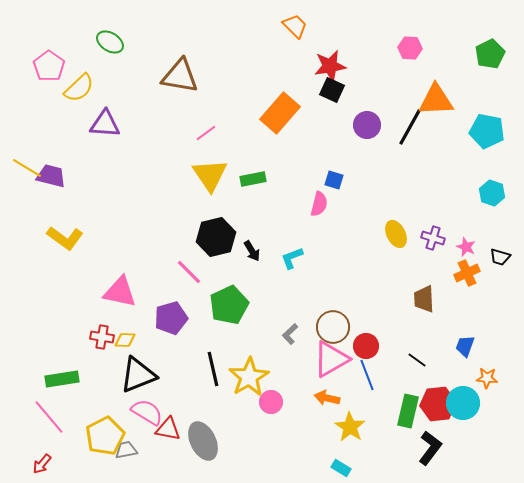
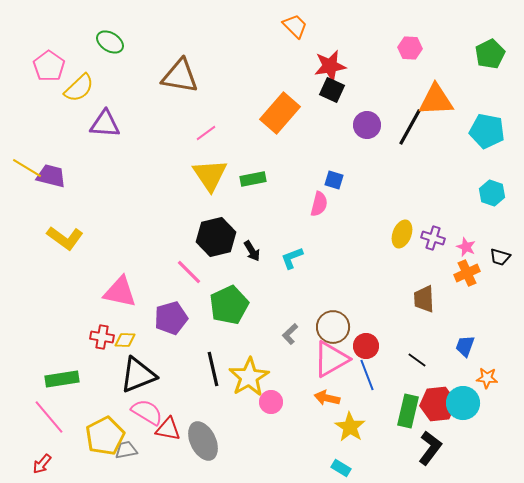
yellow ellipse at (396, 234): moved 6 px right; rotated 48 degrees clockwise
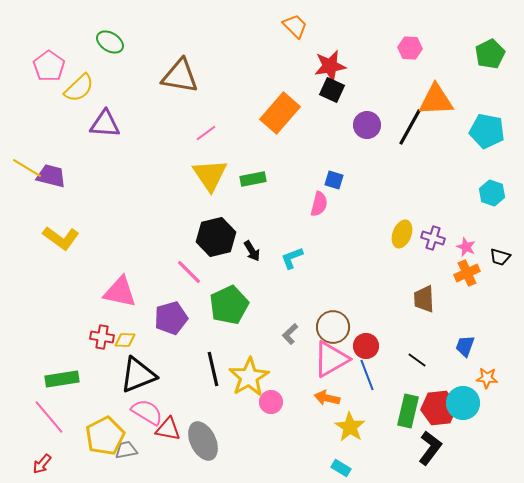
yellow L-shape at (65, 238): moved 4 px left
red hexagon at (438, 404): moved 1 px right, 4 px down
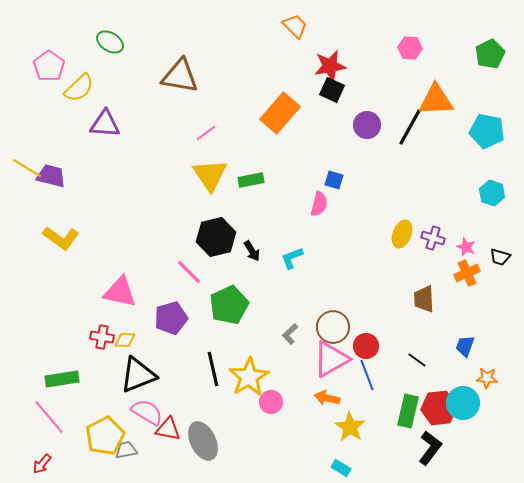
green rectangle at (253, 179): moved 2 px left, 1 px down
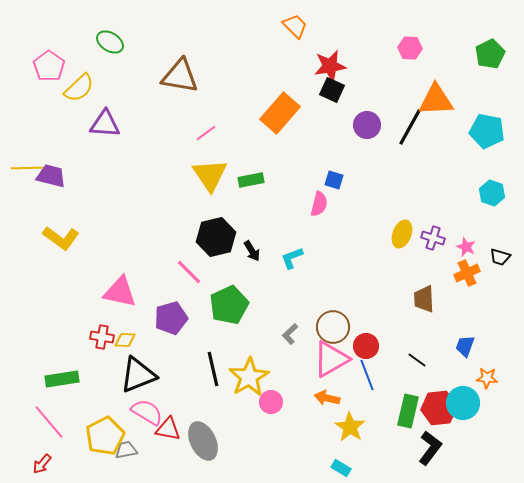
yellow line at (27, 168): rotated 32 degrees counterclockwise
pink line at (49, 417): moved 5 px down
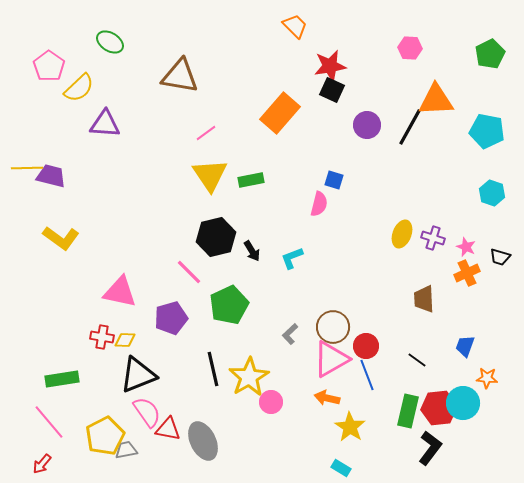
pink semicircle at (147, 412): rotated 24 degrees clockwise
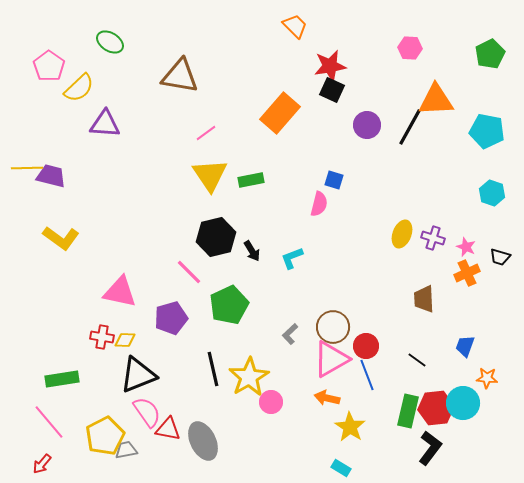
red hexagon at (439, 408): moved 3 px left
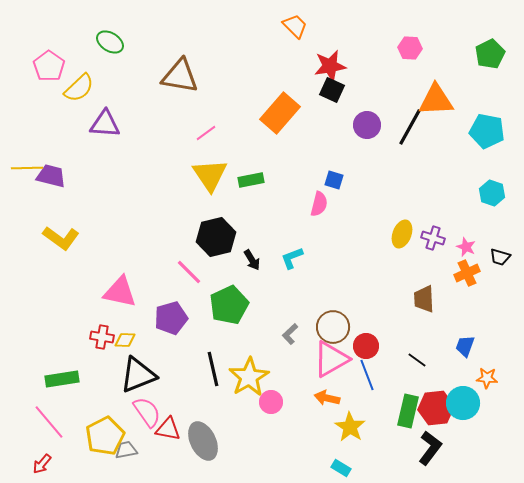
black arrow at (252, 251): moved 9 px down
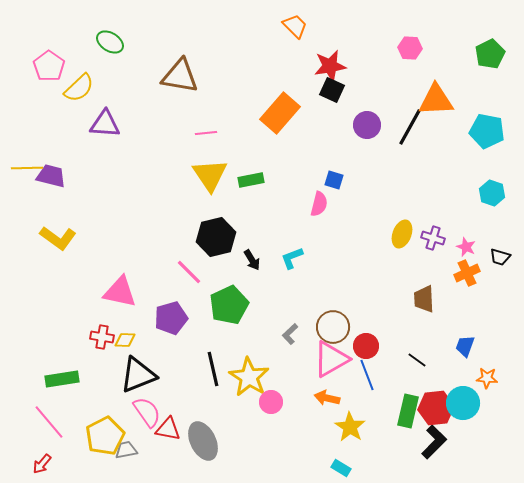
pink line at (206, 133): rotated 30 degrees clockwise
yellow L-shape at (61, 238): moved 3 px left
yellow star at (249, 377): rotated 9 degrees counterclockwise
black L-shape at (430, 448): moved 4 px right, 6 px up; rotated 8 degrees clockwise
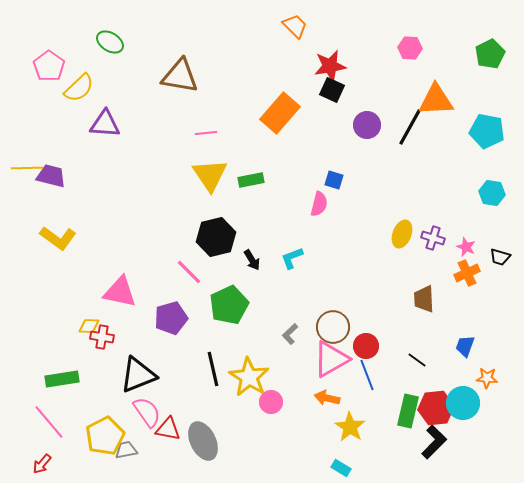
cyan hexagon at (492, 193): rotated 10 degrees counterclockwise
yellow diamond at (125, 340): moved 36 px left, 14 px up
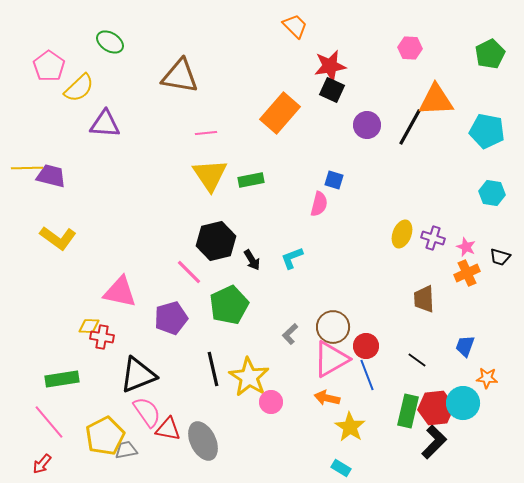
black hexagon at (216, 237): moved 4 px down
